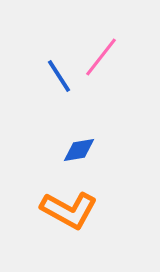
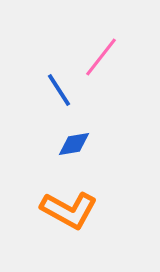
blue line: moved 14 px down
blue diamond: moved 5 px left, 6 px up
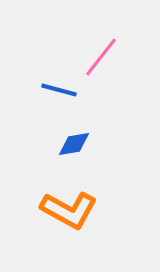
blue line: rotated 42 degrees counterclockwise
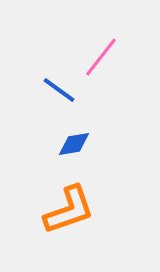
blue line: rotated 21 degrees clockwise
orange L-shape: rotated 48 degrees counterclockwise
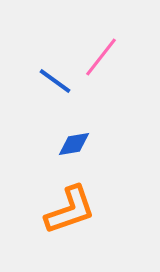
blue line: moved 4 px left, 9 px up
orange L-shape: moved 1 px right
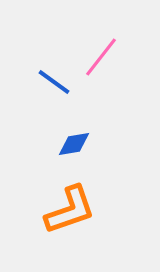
blue line: moved 1 px left, 1 px down
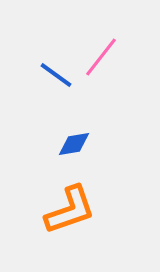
blue line: moved 2 px right, 7 px up
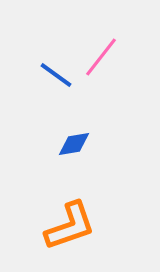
orange L-shape: moved 16 px down
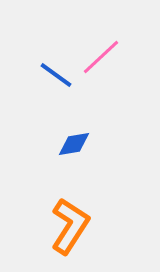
pink line: rotated 9 degrees clockwise
orange L-shape: rotated 38 degrees counterclockwise
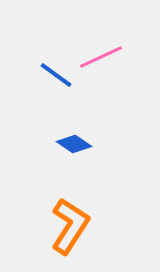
pink line: rotated 18 degrees clockwise
blue diamond: rotated 44 degrees clockwise
